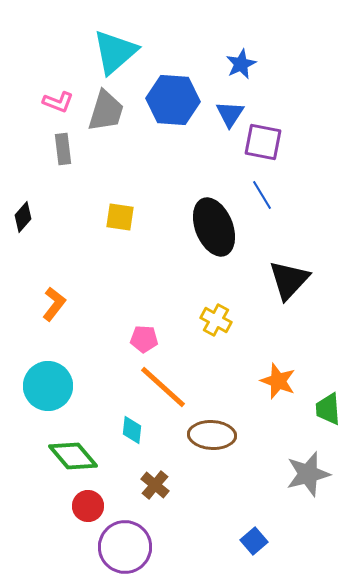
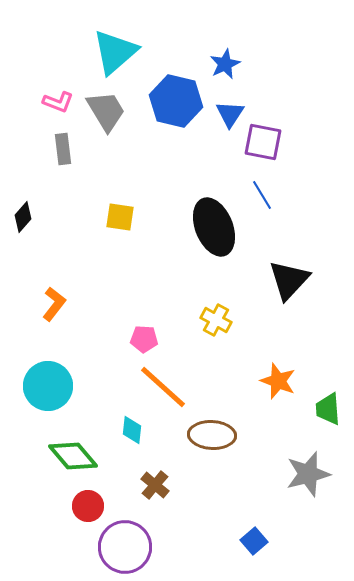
blue star: moved 16 px left
blue hexagon: moved 3 px right, 1 px down; rotated 9 degrees clockwise
gray trapezoid: rotated 48 degrees counterclockwise
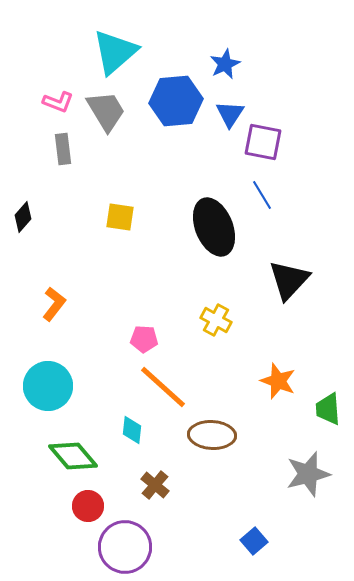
blue hexagon: rotated 18 degrees counterclockwise
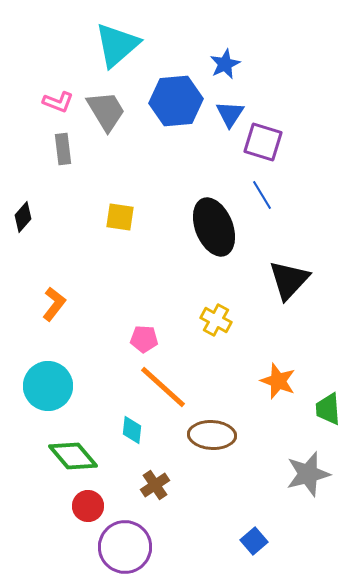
cyan triangle: moved 2 px right, 7 px up
purple square: rotated 6 degrees clockwise
brown cross: rotated 16 degrees clockwise
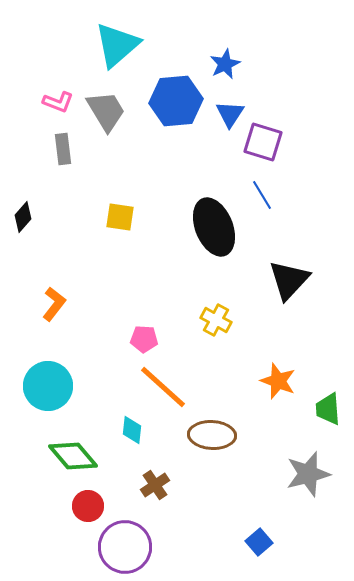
blue square: moved 5 px right, 1 px down
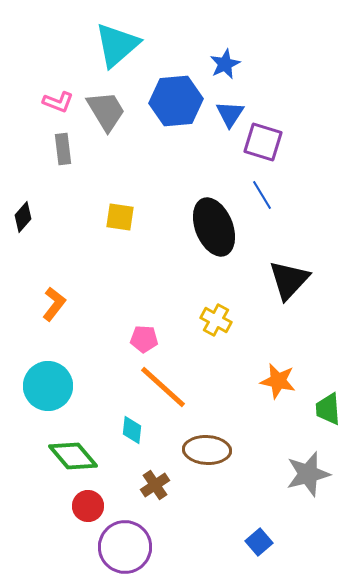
orange star: rotated 9 degrees counterclockwise
brown ellipse: moved 5 px left, 15 px down
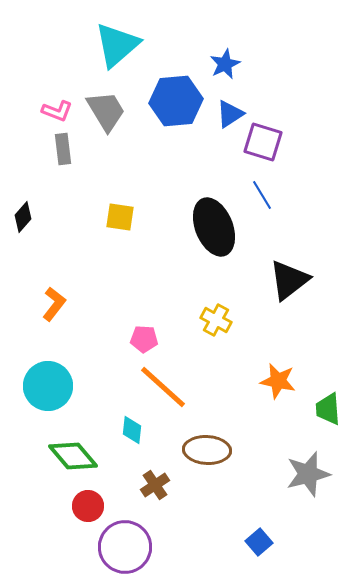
pink L-shape: moved 1 px left, 9 px down
blue triangle: rotated 24 degrees clockwise
black triangle: rotated 9 degrees clockwise
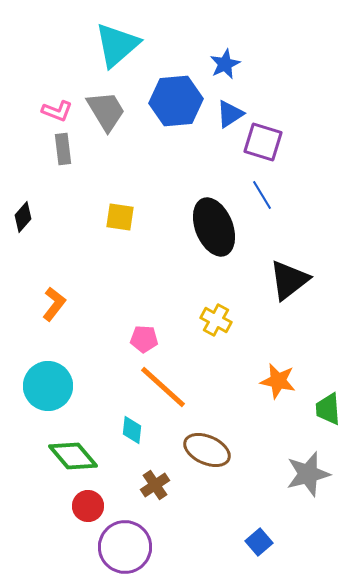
brown ellipse: rotated 21 degrees clockwise
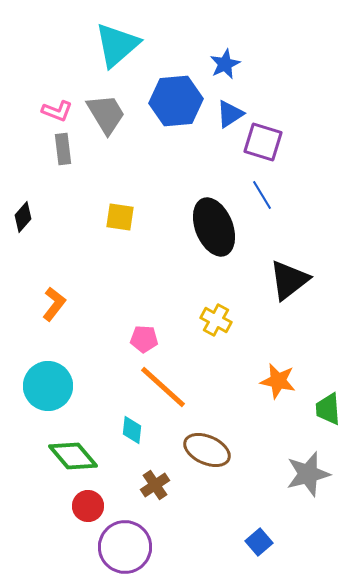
gray trapezoid: moved 3 px down
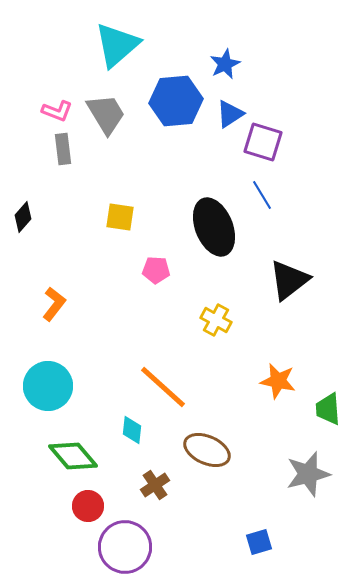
pink pentagon: moved 12 px right, 69 px up
blue square: rotated 24 degrees clockwise
